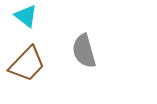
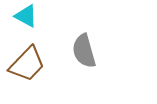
cyan triangle: rotated 10 degrees counterclockwise
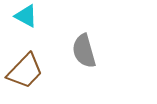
brown trapezoid: moved 2 px left, 7 px down
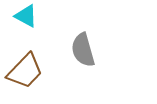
gray semicircle: moved 1 px left, 1 px up
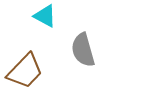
cyan triangle: moved 19 px right
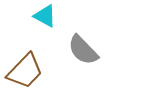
gray semicircle: rotated 28 degrees counterclockwise
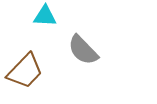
cyan triangle: rotated 25 degrees counterclockwise
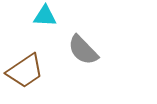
brown trapezoid: rotated 12 degrees clockwise
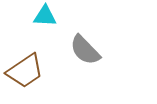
gray semicircle: moved 2 px right
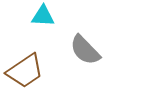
cyan triangle: moved 2 px left
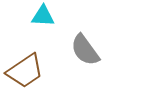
gray semicircle: rotated 8 degrees clockwise
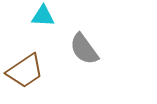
gray semicircle: moved 1 px left, 1 px up
